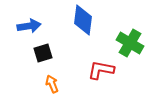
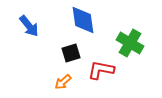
blue diamond: rotated 16 degrees counterclockwise
blue arrow: rotated 60 degrees clockwise
black square: moved 28 px right
orange arrow: moved 11 px right, 2 px up; rotated 108 degrees counterclockwise
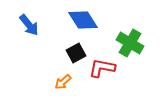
blue diamond: rotated 24 degrees counterclockwise
blue arrow: moved 1 px up
black square: moved 5 px right; rotated 12 degrees counterclockwise
red L-shape: moved 1 px right, 2 px up
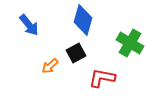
blue diamond: rotated 48 degrees clockwise
red L-shape: moved 10 px down
orange arrow: moved 13 px left, 16 px up
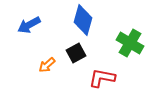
blue arrow: rotated 100 degrees clockwise
orange arrow: moved 3 px left, 1 px up
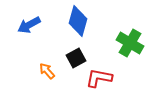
blue diamond: moved 5 px left, 1 px down
black square: moved 5 px down
orange arrow: moved 6 px down; rotated 90 degrees clockwise
red L-shape: moved 3 px left
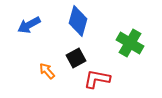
red L-shape: moved 2 px left, 1 px down
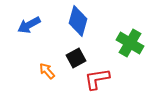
red L-shape: rotated 20 degrees counterclockwise
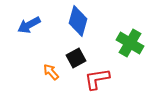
orange arrow: moved 4 px right, 1 px down
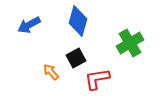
green cross: rotated 28 degrees clockwise
